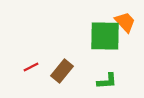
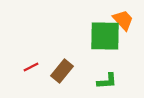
orange trapezoid: moved 2 px left, 2 px up
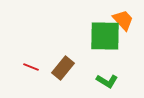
red line: rotated 49 degrees clockwise
brown rectangle: moved 1 px right, 3 px up
green L-shape: rotated 35 degrees clockwise
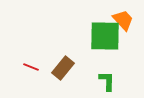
green L-shape: rotated 120 degrees counterclockwise
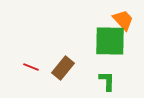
green square: moved 5 px right, 5 px down
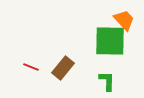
orange trapezoid: moved 1 px right
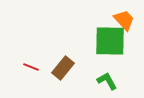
green L-shape: rotated 30 degrees counterclockwise
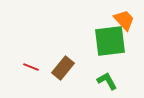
green square: rotated 8 degrees counterclockwise
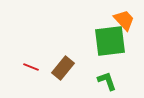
green L-shape: rotated 10 degrees clockwise
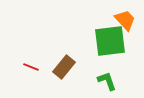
orange trapezoid: moved 1 px right
brown rectangle: moved 1 px right, 1 px up
